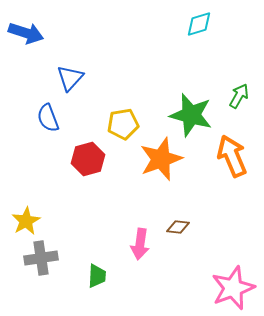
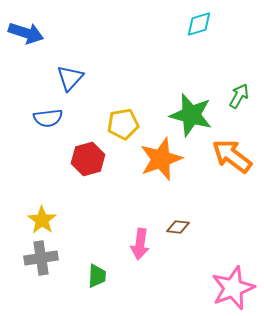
blue semicircle: rotated 76 degrees counterclockwise
orange arrow: rotated 30 degrees counterclockwise
yellow star: moved 16 px right, 1 px up; rotated 8 degrees counterclockwise
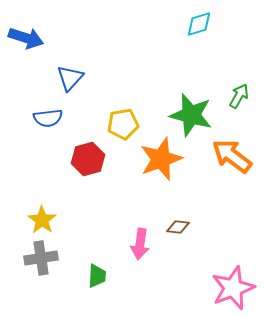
blue arrow: moved 5 px down
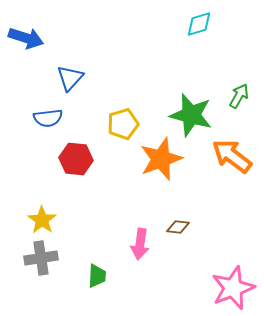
yellow pentagon: rotated 8 degrees counterclockwise
red hexagon: moved 12 px left; rotated 20 degrees clockwise
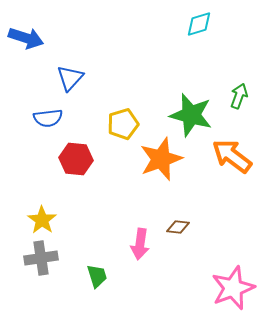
green arrow: rotated 10 degrees counterclockwise
green trapezoid: rotated 20 degrees counterclockwise
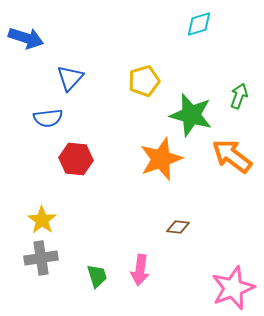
yellow pentagon: moved 21 px right, 43 px up
pink arrow: moved 26 px down
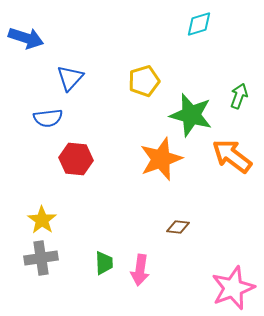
green trapezoid: moved 7 px right, 13 px up; rotated 15 degrees clockwise
